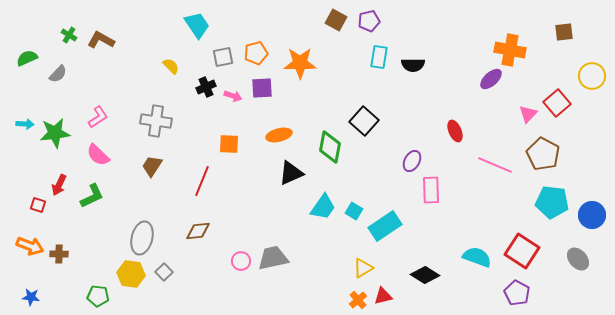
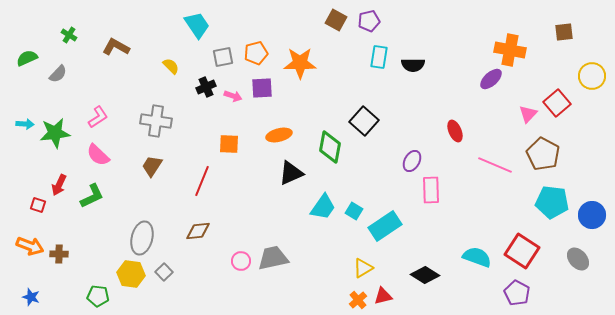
brown L-shape at (101, 40): moved 15 px right, 7 px down
blue star at (31, 297): rotated 12 degrees clockwise
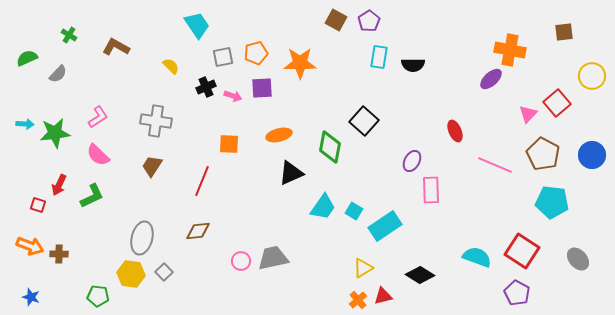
purple pentagon at (369, 21): rotated 20 degrees counterclockwise
blue circle at (592, 215): moved 60 px up
black diamond at (425, 275): moved 5 px left
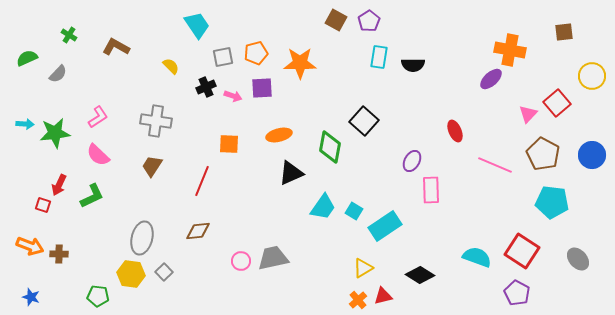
red square at (38, 205): moved 5 px right
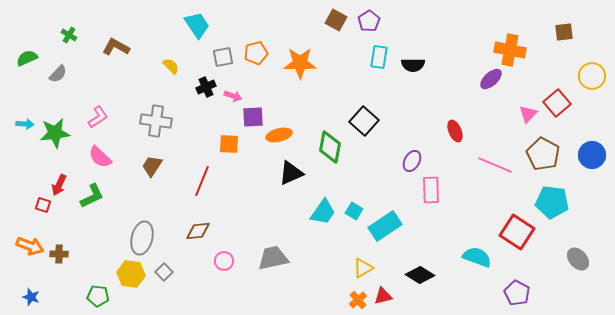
purple square at (262, 88): moved 9 px left, 29 px down
pink semicircle at (98, 155): moved 2 px right, 2 px down
cyan trapezoid at (323, 207): moved 5 px down
red square at (522, 251): moved 5 px left, 19 px up
pink circle at (241, 261): moved 17 px left
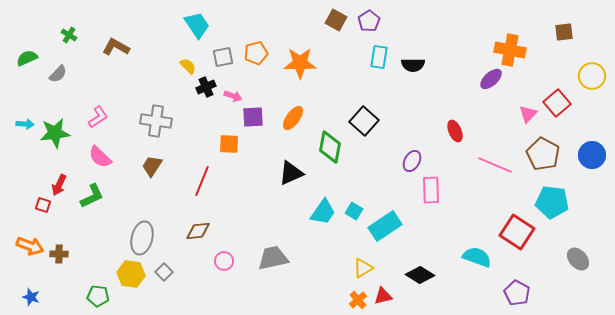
yellow semicircle at (171, 66): moved 17 px right
orange ellipse at (279, 135): moved 14 px right, 17 px up; rotated 40 degrees counterclockwise
